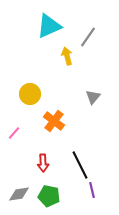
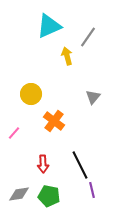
yellow circle: moved 1 px right
red arrow: moved 1 px down
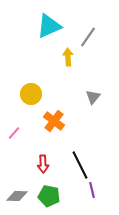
yellow arrow: moved 1 px right, 1 px down; rotated 12 degrees clockwise
gray diamond: moved 2 px left, 2 px down; rotated 10 degrees clockwise
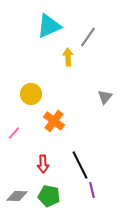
gray triangle: moved 12 px right
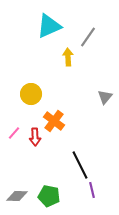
red arrow: moved 8 px left, 27 px up
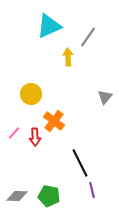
black line: moved 2 px up
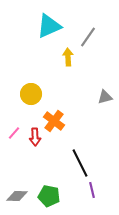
gray triangle: rotated 35 degrees clockwise
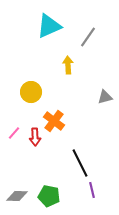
yellow arrow: moved 8 px down
yellow circle: moved 2 px up
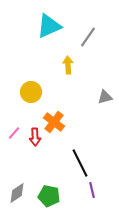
orange cross: moved 1 px down
gray diamond: moved 3 px up; rotated 35 degrees counterclockwise
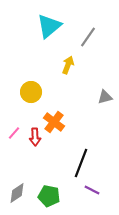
cyan triangle: rotated 16 degrees counterclockwise
yellow arrow: rotated 24 degrees clockwise
black line: moved 1 px right; rotated 48 degrees clockwise
purple line: rotated 49 degrees counterclockwise
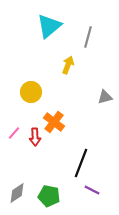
gray line: rotated 20 degrees counterclockwise
